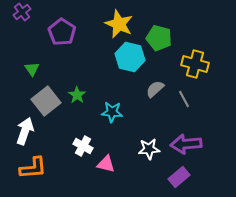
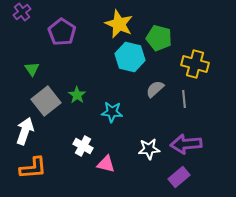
gray line: rotated 24 degrees clockwise
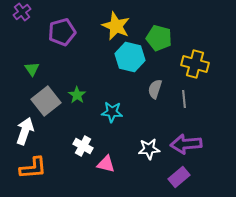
yellow star: moved 3 px left, 2 px down
purple pentagon: rotated 24 degrees clockwise
gray semicircle: rotated 30 degrees counterclockwise
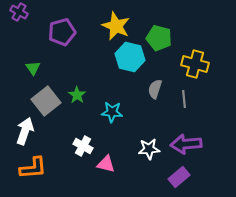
purple cross: moved 3 px left; rotated 24 degrees counterclockwise
green triangle: moved 1 px right, 1 px up
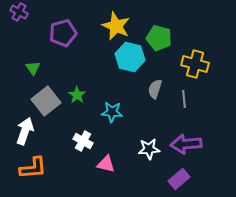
purple pentagon: moved 1 px right, 1 px down
white cross: moved 5 px up
purple rectangle: moved 2 px down
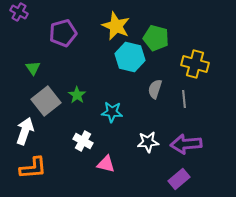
green pentagon: moved 3 px left
white star: moved 1 px left, 7 px up
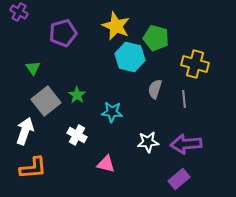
white cross: moved 6 px left, 6 px up
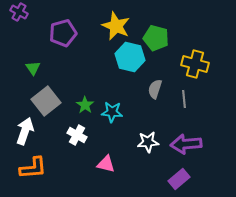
green star: moved 8 px right, 10 px down
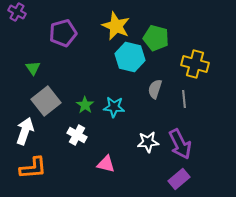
purple cross: moved 2 px left
cyan star: moved 2 px right, 5 px up
purple arrow: moved 6 px left; rotated 112 degrees counterclockwise
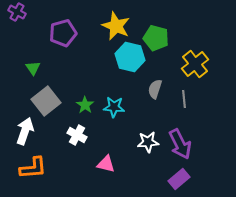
yellow cross: rotated 36 degrees clockwise
